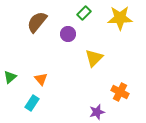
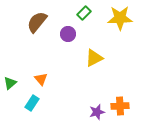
yellow triangle: rotated 18 degrees clockwise
green triangle: moved 6 px down
orange cross: moved 14 px down; rotated 30 degrees counterclockwise
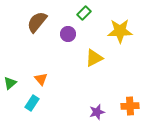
yellow star: moved 13 px down
orange cross: moved 10 px right
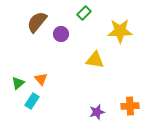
purple circle: moved 7 px left
yellow triangle: moved 1 px right, 2 px down; rotated 36 degrees clockwise
green triangle: moved 8 px right
cyan rectangle: moved 2 px up
